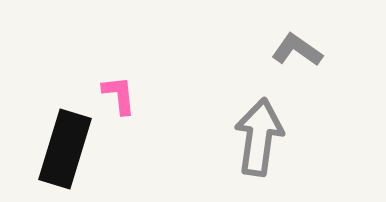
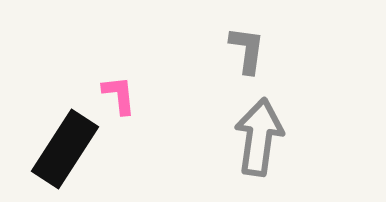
gray L-shape: moved 50 px left; rotated 63 degrees clockwise
black rectangle: rotated 16 degrees clockwise
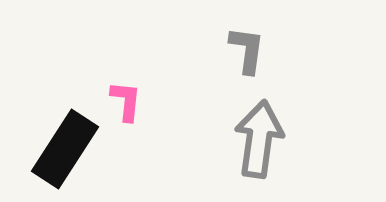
pink L-shape: moved 7 px right, 6 px down; rotated 12 degrees clockwise
gray arrow: moved 2 px down
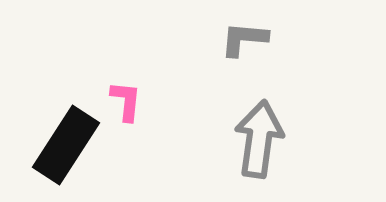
gray L-shape: moved 3 px left, 11 px up; rotated 93 degrees counterclockwise
black rectangle: moved 1 px right, 4 px up
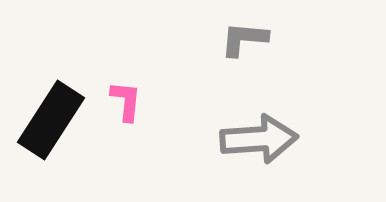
gray arrow: rotated 78 degrees clockwise
black rectangle: moved 15 px left, 25 px up
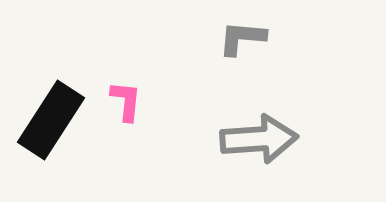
gray L-shape: moved 2 px left, 1 px up
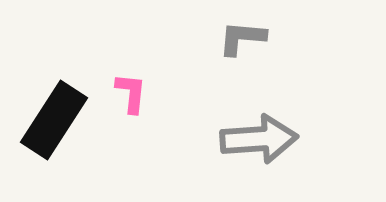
pink L-shape: moved 5 px right, 8 px up
black rectangle: moved 3 px right
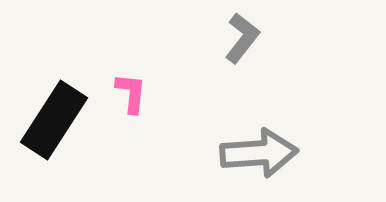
gray L-shape: rotated 123 degrees clockwise
gray arrow: moved 14 px down
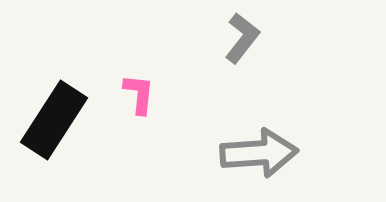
pink L-shape: moved 8 px right, 1 px down
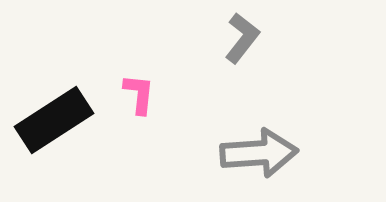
black rectangle: rotated 24 degrees clockwise
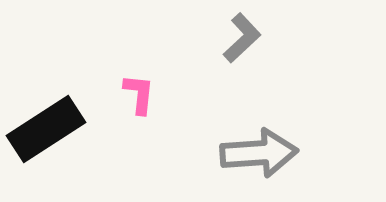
gray L-shape: rotated 9 degrees clockwise
black rectangle: moved 8 px left, 9 px down
